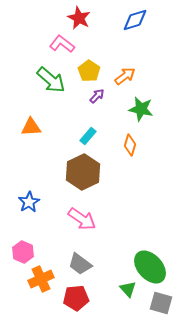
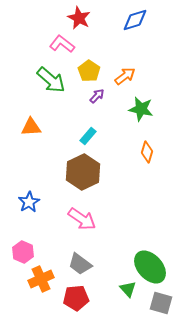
orange diamond: moved 17 px right, 7 px down
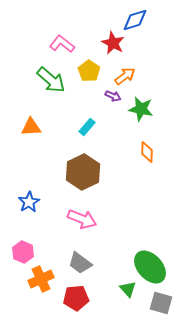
red star: moved 34 px right, 25 px down
purple arrow: moved 16 px right; rotated 70 degrees clockwise
cyan rectangle: moved 1 px left, 9 px up
orange diamond: rotated 15 degrees counterclockwise
pink arrow: rotated 12 degrees counterclockwise
gray trapezoid: moved 1 px up
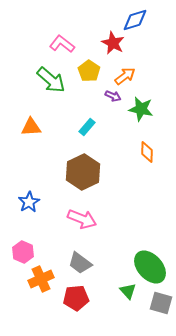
green triangle: moved 2 px down
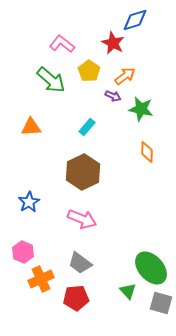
green ellipse: moved 1 px right, 1 px down
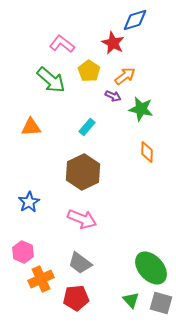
green triangle: moved 3 px right, 9 px down
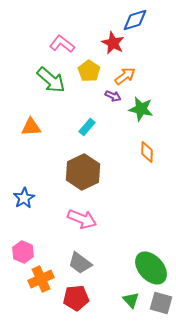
blue star: moved 5 px left, 4 px up
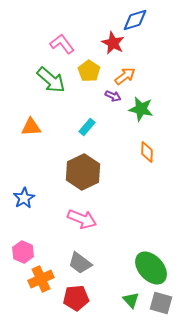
pink L-shape: rotated 15 degrees clockwise
